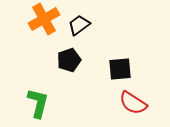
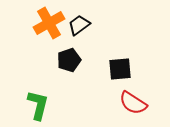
orange cross: moved 5 px right, 4 px down
green L-shape: moved 2 px down
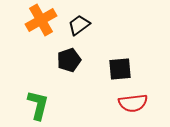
orange cross: moved 8 px left, 3 px up
red semicircle: rotated 40 degrees counterclockwise
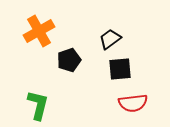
orange cross: moved 2 px left, 11 px down
black trapezoid: moved 31 px right, 14 px down
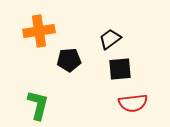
orange cross: rotated 20 degrees clockwise
black pentagon: rotated 15 degrees clockwise
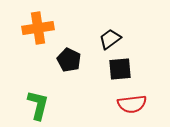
orange cross: moved 1 px left, 3 px up
black pentagon: rotated 30 degrees clockwise
red semicircle: moved 1 px left, 1 px down
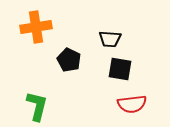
orange cross: moved 2 px left, 1 px up
black trapezoid: rotated 140 degrees counterclockwise
black square: rotated 15 degrees clockwise
green L-shape: moved 1 px left, 1 px down
